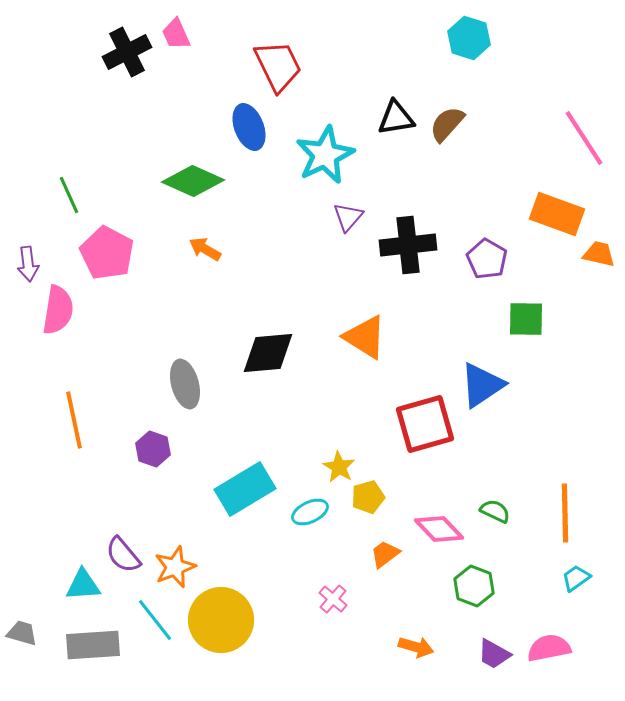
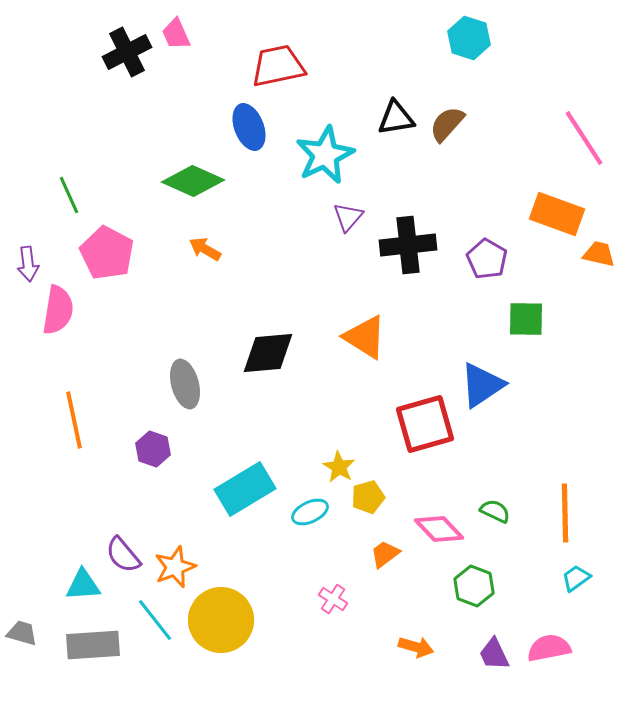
red trapezoid at (278, 66): rotated 76 degrees counterclockwise
pink cross at (333, 599): rotated 8 degrees counterclockwise
purple trapezoid at (494, 654): rotated 36 degrees clockwise
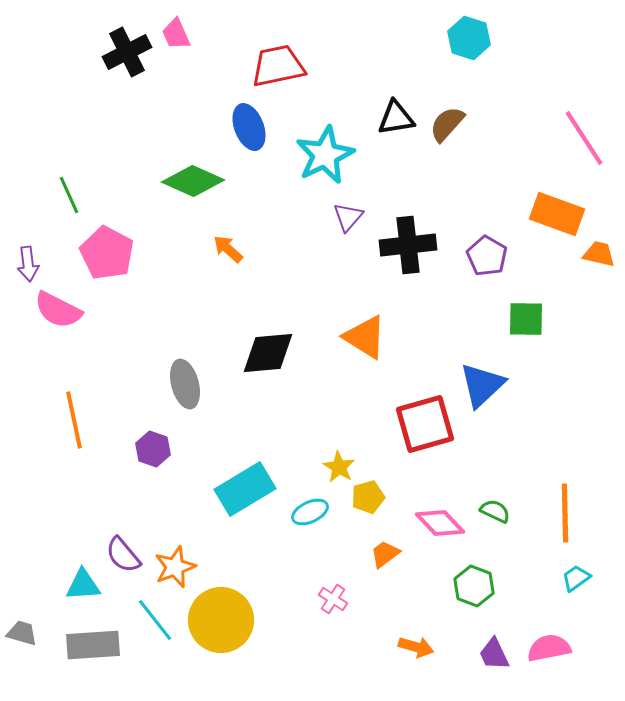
orange arrow at (205, 249): moved 23 px right; rotated 12 degrees clockwise
purple pentagon at (487, 259): moved 3 px up
pink semicircle at (58, 310): rotated 108 degrees clockwise
blue triangle at (482, 385): rotated 9 degrees counterclockwise
pink diamond at (439, 529): moved 1 px right, 6 px up
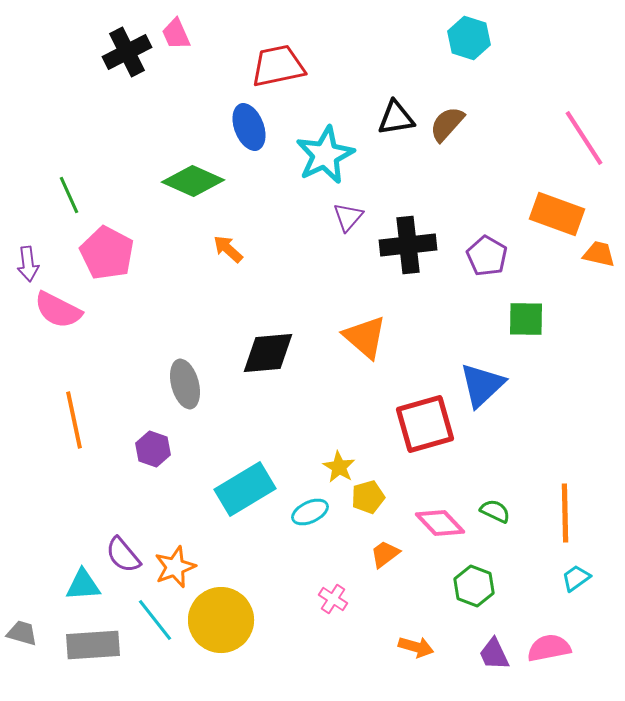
orange triangle at (365, 337): rotated 9 degrees clockwise
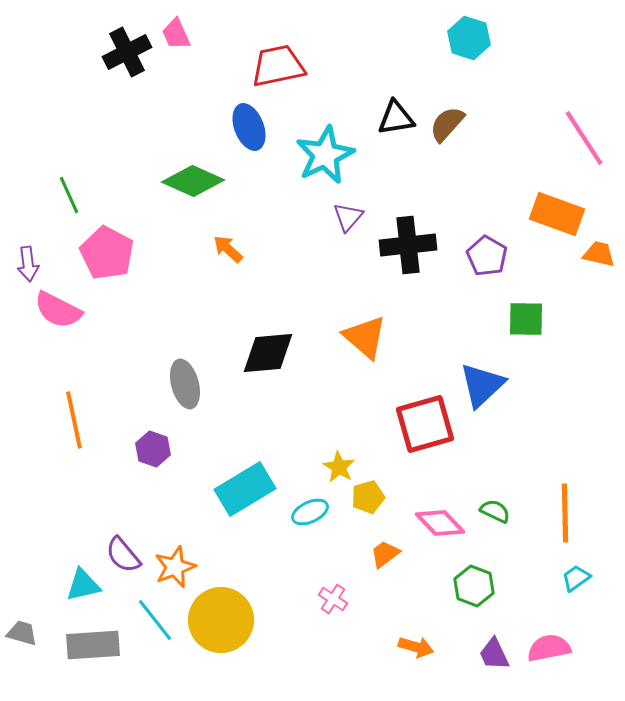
cyan triangle at (83, 585): rotated 9 degrees counterclockwise
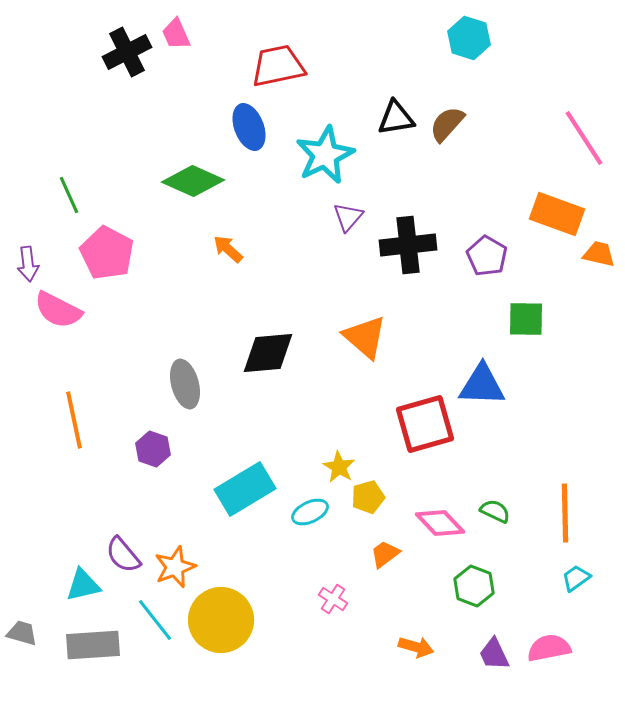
blue triangle at (482, 385): rotated 45 degrees clockwise
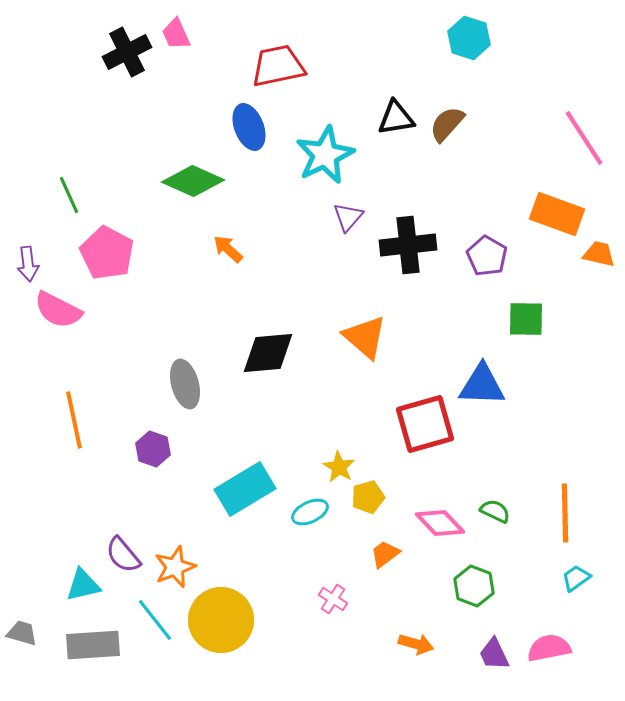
orange arrow at (416, 647): moved 3 px up
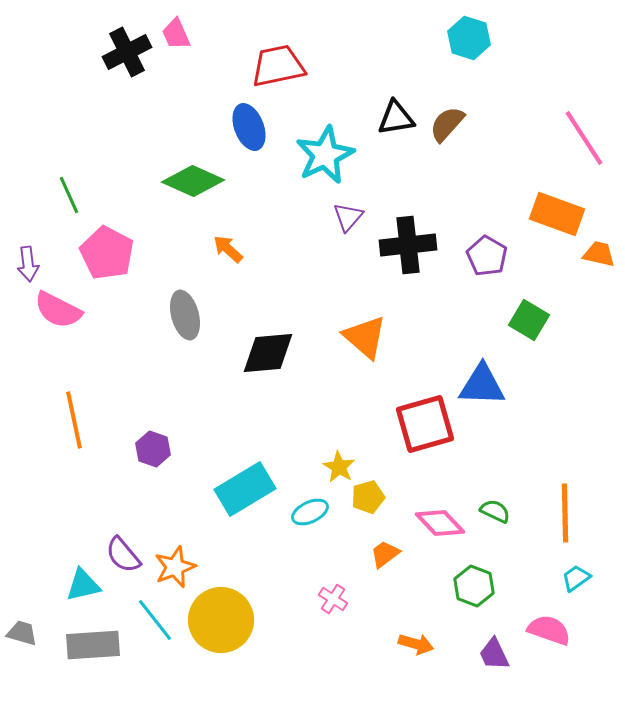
green square at (526, 319): moved 3 px right, 1 px down; rotated 30 degrees clockwise
gray ellipse at (185, 384): moved 69 px up
pink semicircle at (549, 648): moved 18 px up; rotated 30 degrees clockwise
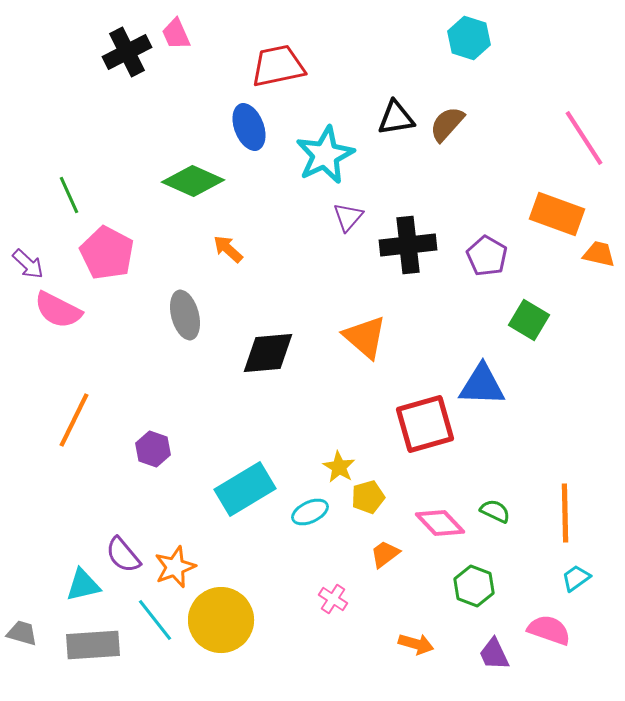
purple arrow at (28, 264): rotated 40 degrees counterclockwise
orange line at (74, 420): rotated 38 degrees clockwise
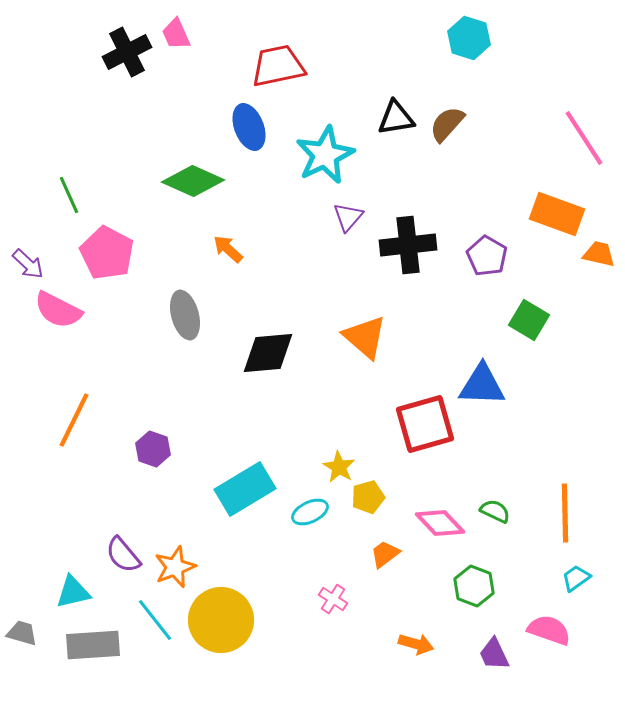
cyan triangle at (83, 585): moved 10 px left, 7 px down
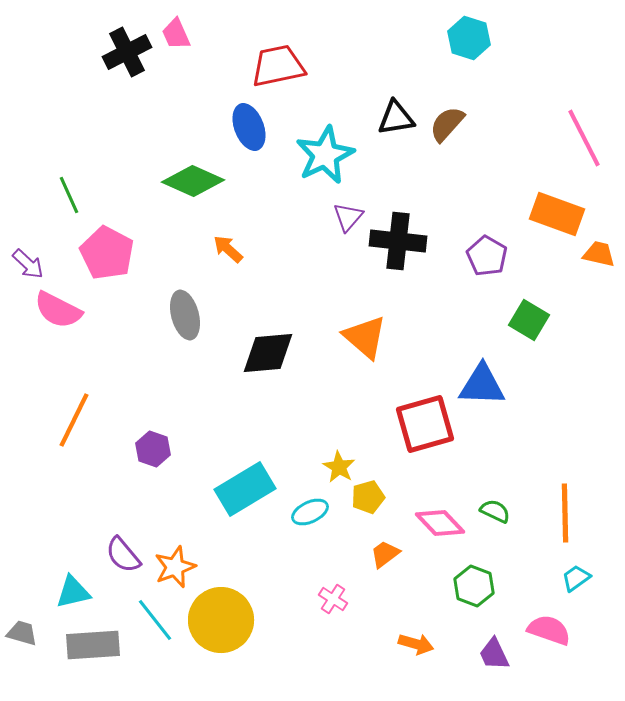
pink line at (584, 138): rotated 6 degrees clockwise
black cross at (408, 245): moved 10 px left, 4 px up; rotated 12 degrees clockwise
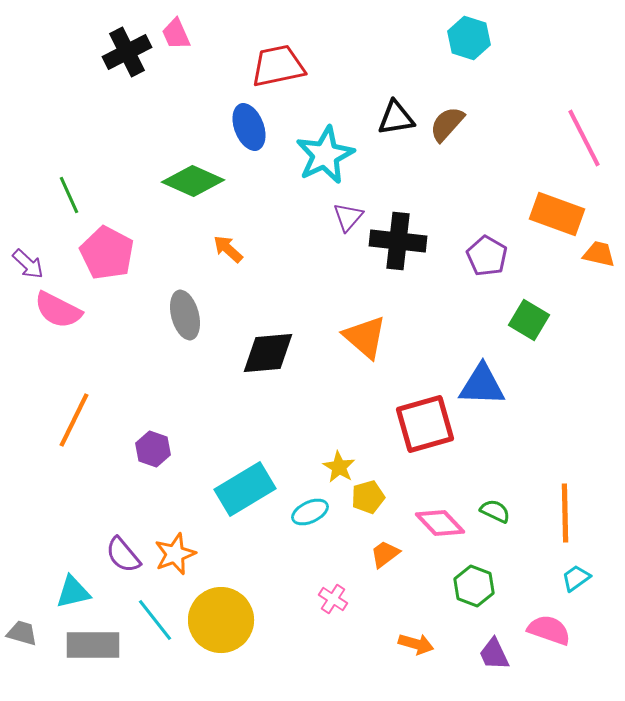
orange star at (175, 567): moved 13 px up
gray rectangle at (93, 645): rotated 4 degrees clockwise
